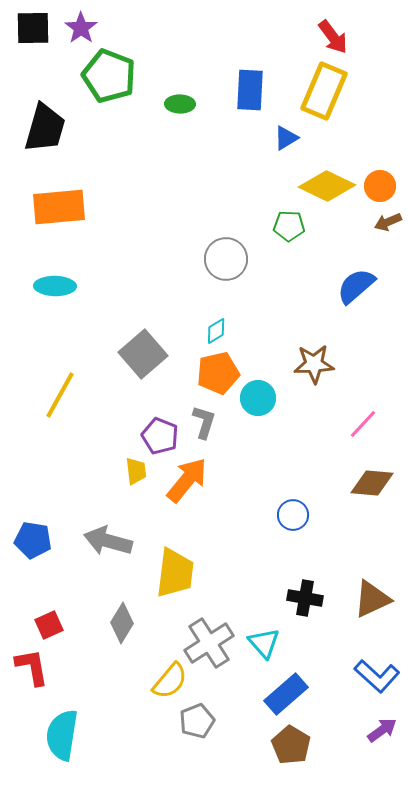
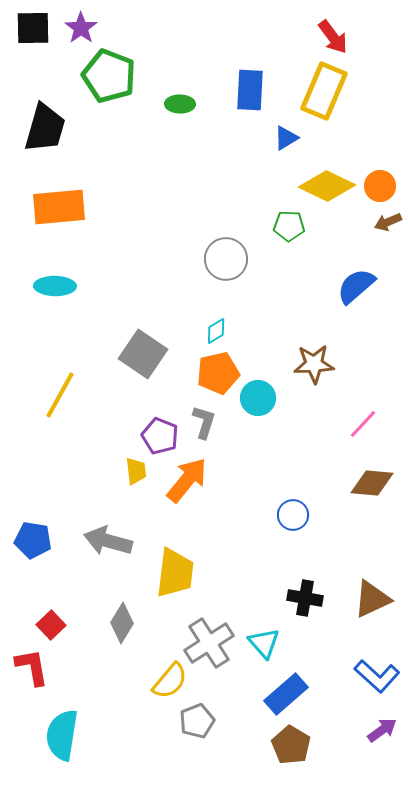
gray square at (143, 354): rotated 15 degrees counterclockwise
red square at (49, 625): moved 2 px right; rotated 20 degrees counterclockwise
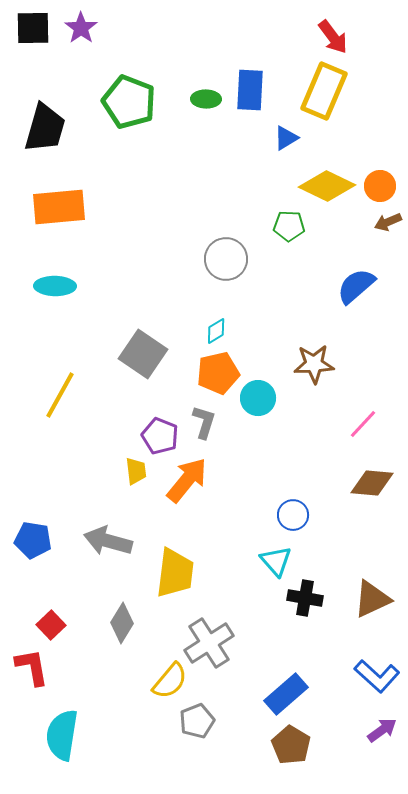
green pentagon at (109, 76): moved 20 px right, 26 px down
green ellipse at (180, 104): moved 26 px right, 5 px up
cyan triangle at (264, 643): moved 12 px right, 82 px up
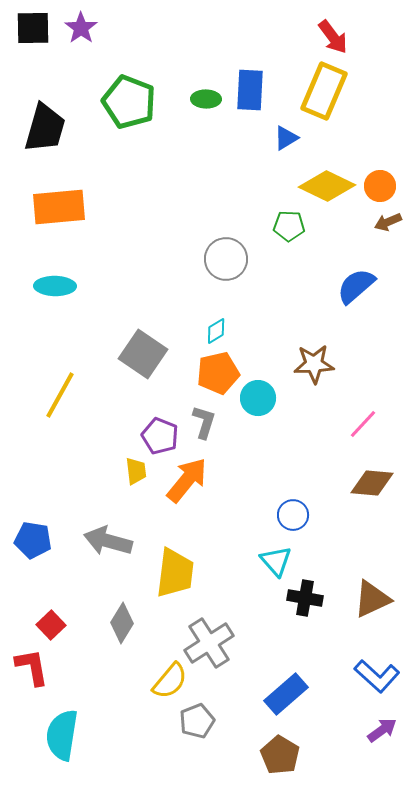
brown pentagon at (291, 745): moved 11 px left, 10 px down
